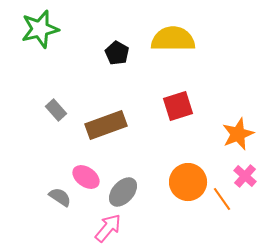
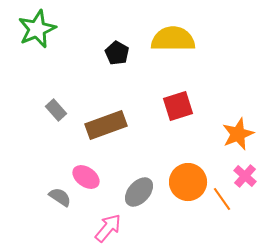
green star: moved 3 px left; rotated 9 degrees counterclockwise
gray ellipse: moved 16 px right
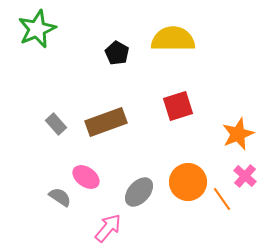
gray rectangle: moved 14 px down
brown rectangle: moved 3 px up
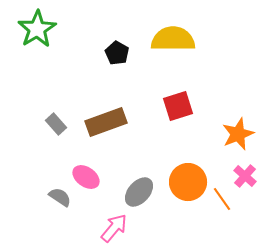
green star: rotated 9 degrees counterclockwise
pink arrow: moved 6 px right
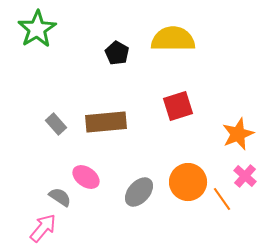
brown rectangle: rotated 15 degrees clockwise
pink arrow: moved 71 px left
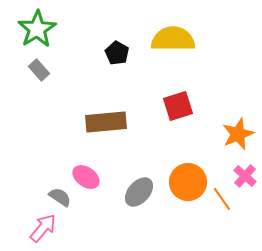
gray rectangle: moved 17 px left, 54 px up
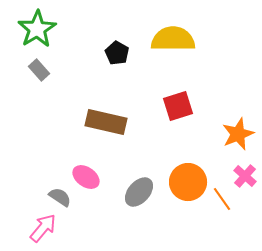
brown rectangle: rotated 18 degrees clockwise
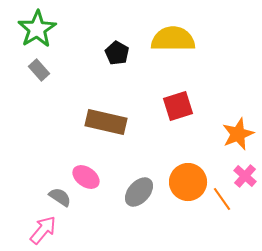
pink arrow: moved 2 px down
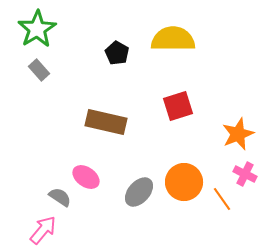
pink cross: moved 2 px up; rotated 15 degrees counterclockwise
orange circle: moved 4 px left
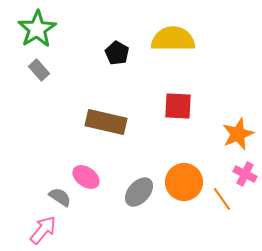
red square: rotated 20 degrees clockwise
